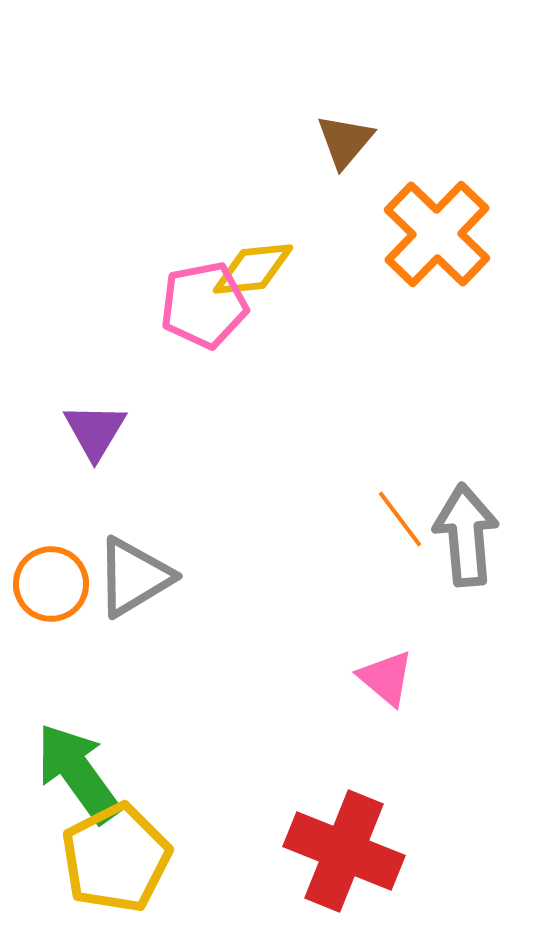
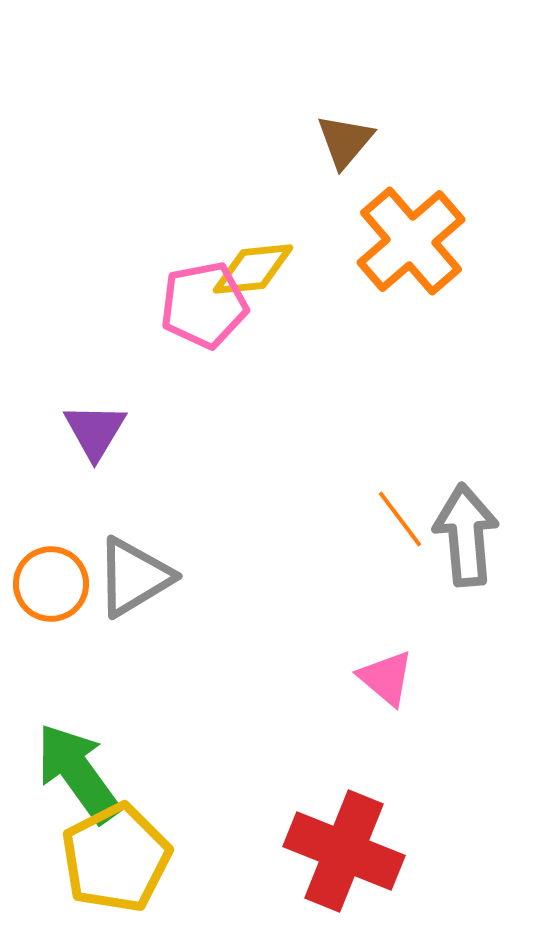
orange cross: moved 26 px left, 7 px down; rotated 5 degrees clockwise
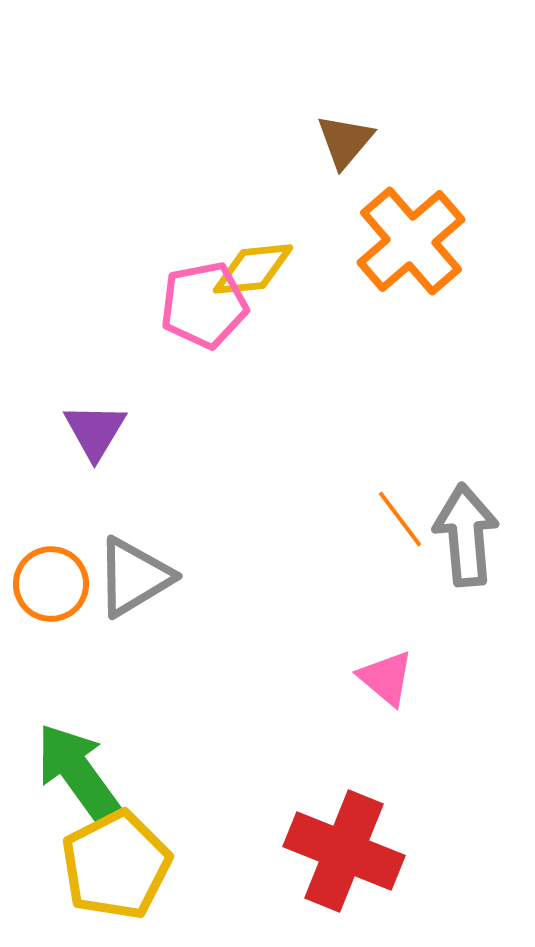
yellow pentagon: moved 7 px down
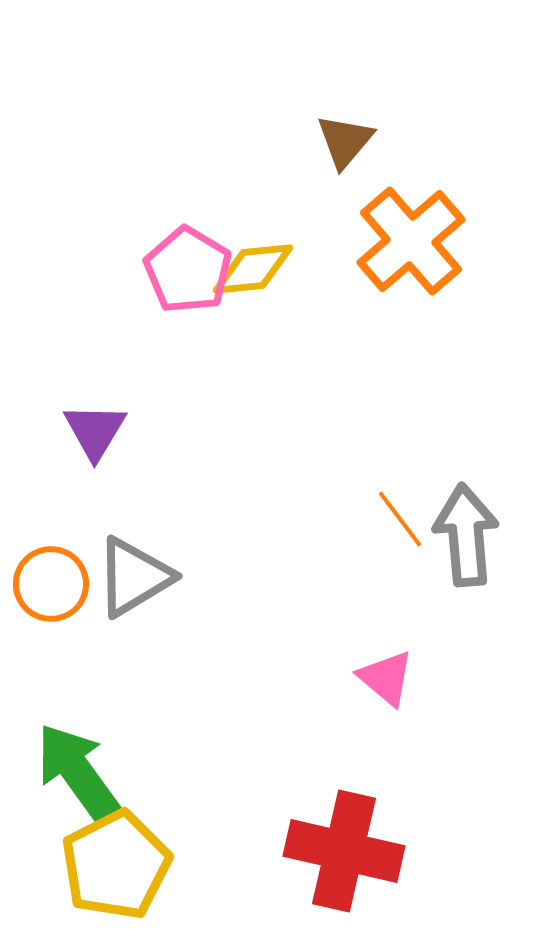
pink pentagon: moved 16 px left, 35 px up; rotated 30 degrees counterclockwise
red cross: rotated 9 degrees counterclockwise
